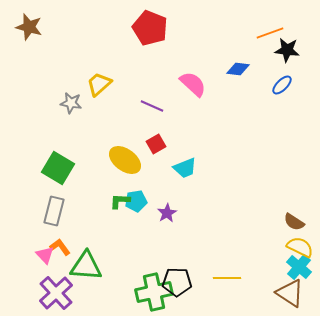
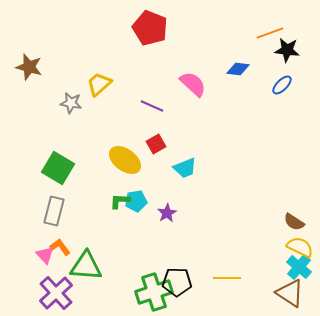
brown star: moved 40 px down
green cross: rotated 6 degrees counterclockwise
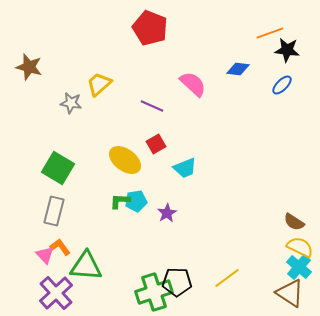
yellow line: rotated 36 degrees counterclockwise
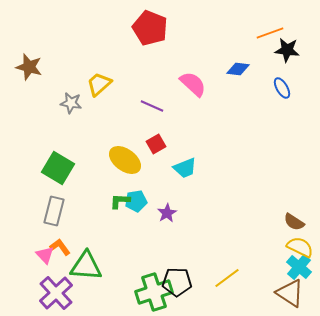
blue ellipse: moved 3 px down; rotated 75 degrees counterclockwise
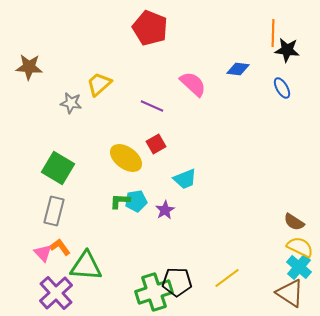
orange line: moved 3 px right; rotated 68 degrees counterclockwise
brown star: rotated 12 degrees counterclockwise
yellow ellipse: moved 1 px right, 2 px up
cyan trapezoid: moved 11 px down
purple star: moved 2 px left, 3 px up
pink triangle: moved 2 px left, 2 px up
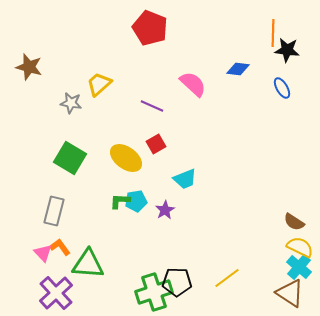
brown star: rotated 12 degrees clockwise
green square: moved 12 px right, 10 px up
green triangle: moved 2 px right, 2 px up
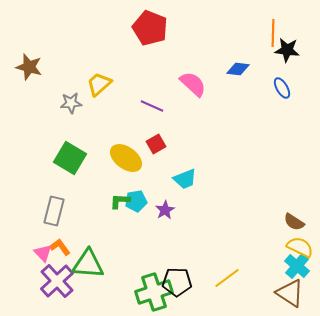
gray star: rotated 15 degrees counterclockwise
cyan cross: moved 2 px left, 1 px up
purple cross: moved 1 px right, 12 px up
